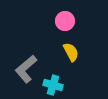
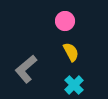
cyan cross: moved 21 px right; rotated 30 degrees clockwise
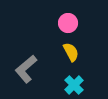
pink circle: moved 3 px right, 2 px down
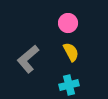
gray L-shape: moved 2 px right, 10 px up
cyan cross: moved 5 px left; rotated 30 degrees clockwise
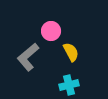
pink circle: moved 17 px left, 8 px down
gray L-shape: moved 2 px up
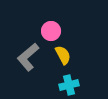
yellow semicircle: moved 8 px left, 3 px down
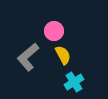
pink circle: moved 3 px right
cyan cross: moved 5 px right, 3 px up; rotated 18 degrees counterclockwise
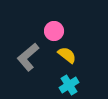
yellow semicircle: moved 4 px right; rotated 24 degrees counterclockwise
cyan cross: moved 5 px left, 3 px down
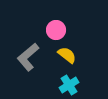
pink circle: moved 2 px right, 1 px up
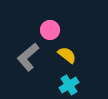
pink circle: moved 6 px left
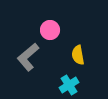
yellow semicircle: moved 11 px right; rotated 138 degrees counterclockwise
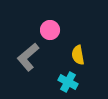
cyan cross: moved 1 px left, 3 px up; rotated 30 degrees counterclockwise
